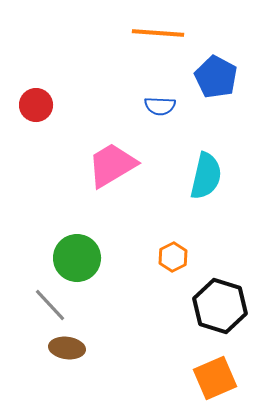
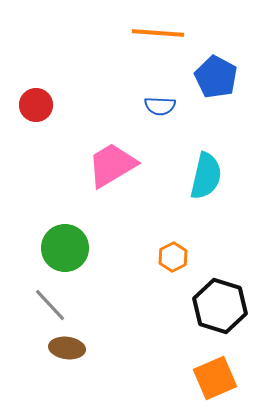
green circle: moved 12 px left, 10 px up
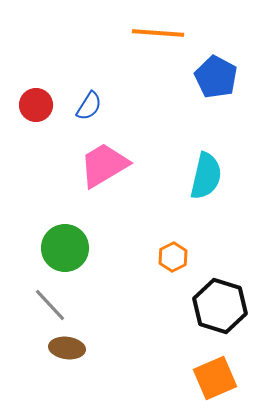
blue semicircle: moved 71 px left; rotated 60 degrees counterclockwise
pink trapezoid: moved 8 px left
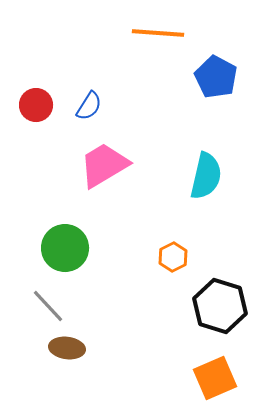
gray line: moved 2 px left, 1 px down
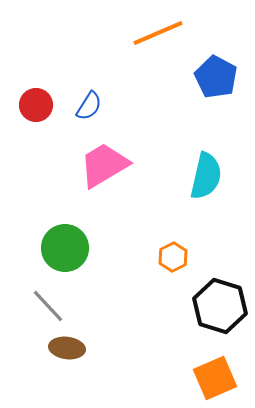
orange line: rotated 27 degrees counterclockwise
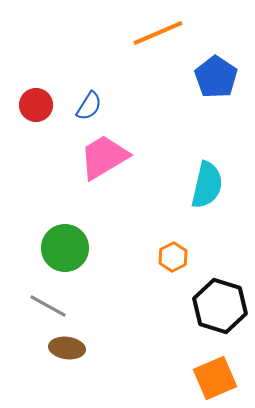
blue pentagon: rotated 6 degrees clockwise
pink trapezoid: moved 8 px up
cyan semicircle: moved 1 px right, 9 px down
gray line: rotated 18 degrees counterclockwise
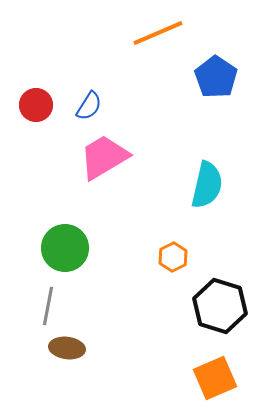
gray line: rotated 72 degrees clockwise
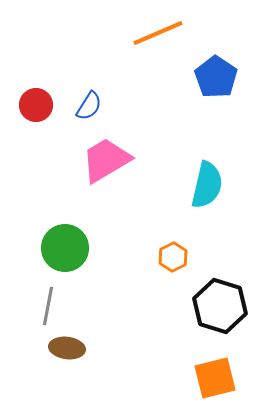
pink trapezoid: moved 2 px right, 3 px down
orange square: rotated 9 degrees clockwise
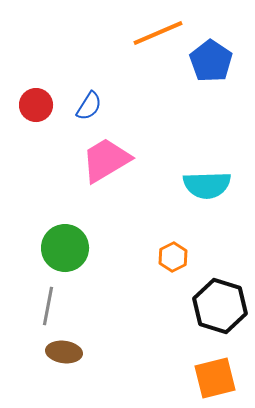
blue pentagon: moved 5 px left, 16 px up
cyan semicircle: rotated 75 degrees clockwise
brown ellipse: moved 3 px left, 4 px down
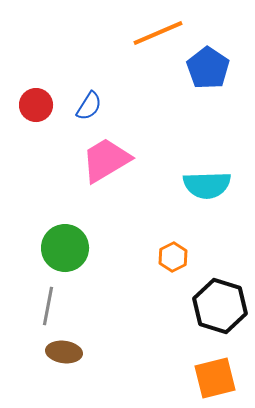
blue pentagon: moved 3 px left, 7 px down
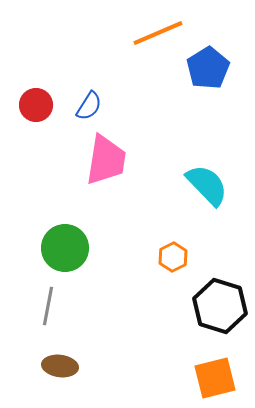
blue pentagon: rotated 6 degrees clockwise
pink trapezoid: rotated 130 degrees clockwise
cyan semicircle: rotated 132 degrees counterclockwise
brown ellipse: moved 4 px left, 14 px down
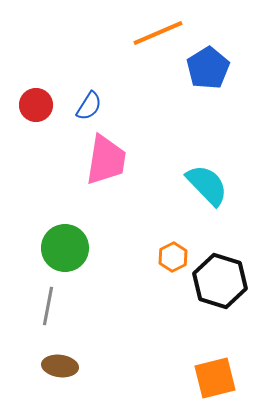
black hexagon: moved 25 px up
